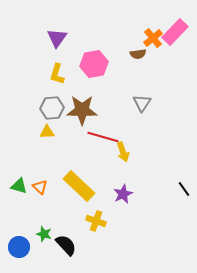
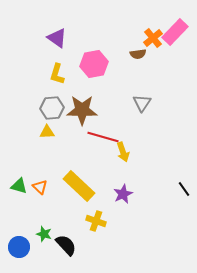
purple triangle: rotated 30 degrees counterclockwise
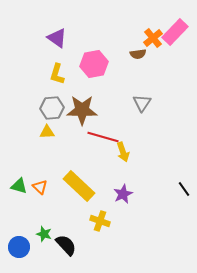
yellow cross: moved 4 px right
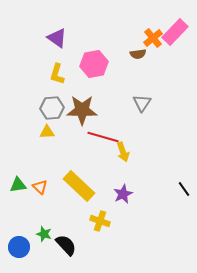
green triangle: moved 1 px left, 1 px up; rotated 24 degrees counterclockwise
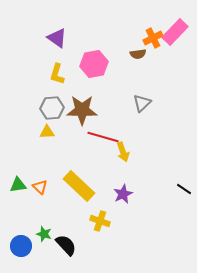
orange cross: rotated 12 degrees clockwise
gray triangle: rotated 12 degrees clockwise
black line: rotated 21 degrees counterclockwise
blue circle: moved 2 px right, 1 px up
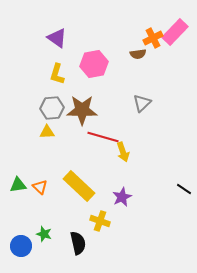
purple star: moved 1 px left, 3 px down
black semicircle: moved 12 px right, 2 px up; rotated 30 degrees clockwise
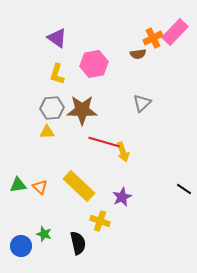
red line: moved 1 px right, 5 px down
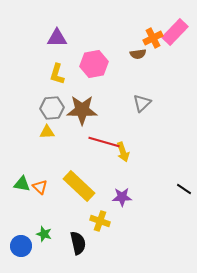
purple triangle: rotated 35 degrees counterclockwise
green triangle: moved 4 px right, 1 px up; rotated 18 degrees clockwise
purple star: rotated 24 degrees clockwise
